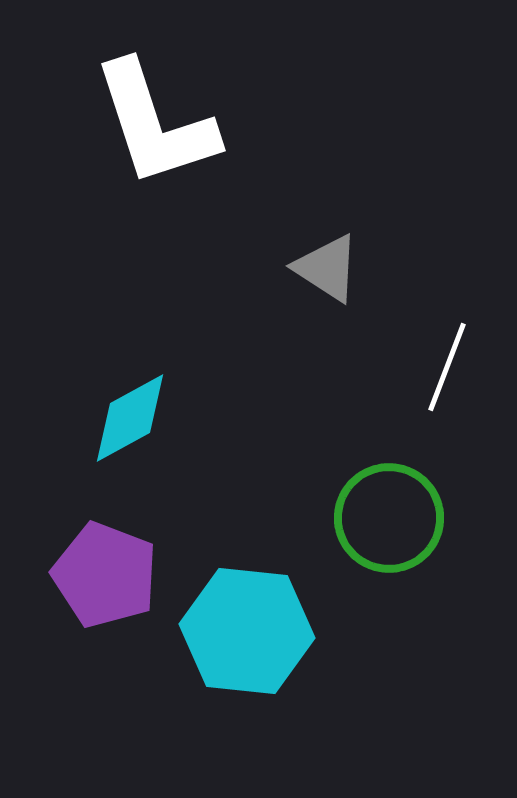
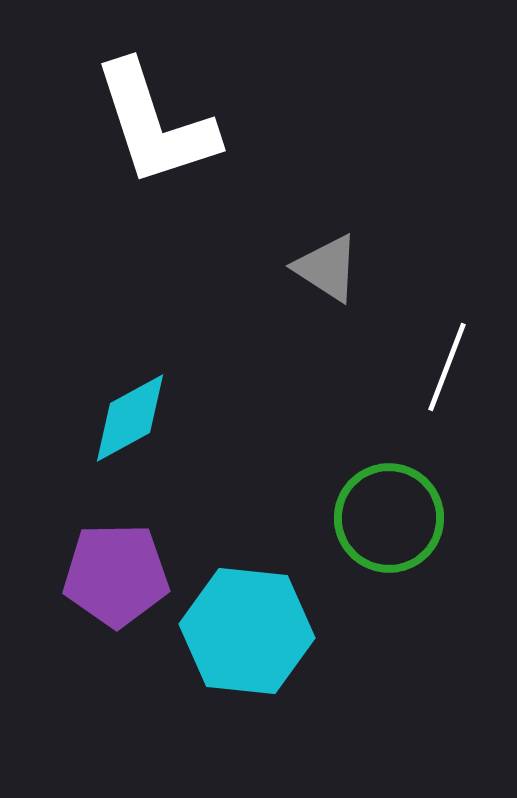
purple pentagon: moved 11 px right; rotated 22 degrees counterclockwise
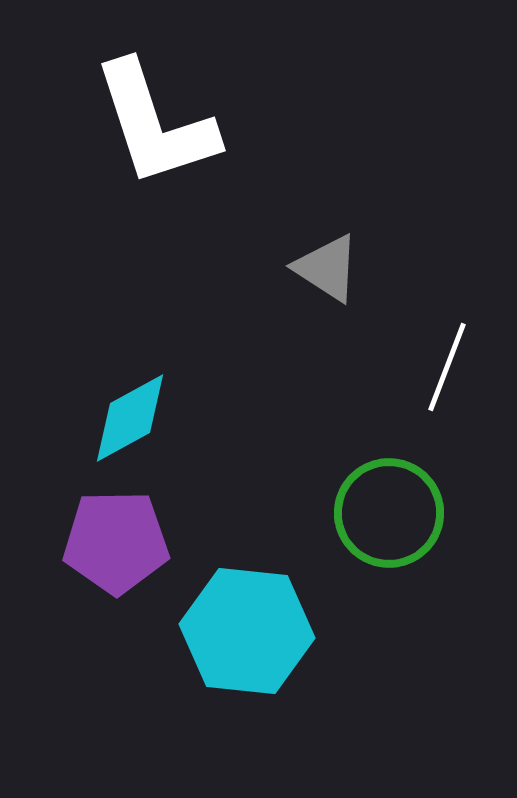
green circle: moved 5 px up
purple pentagon: moved 33 px up
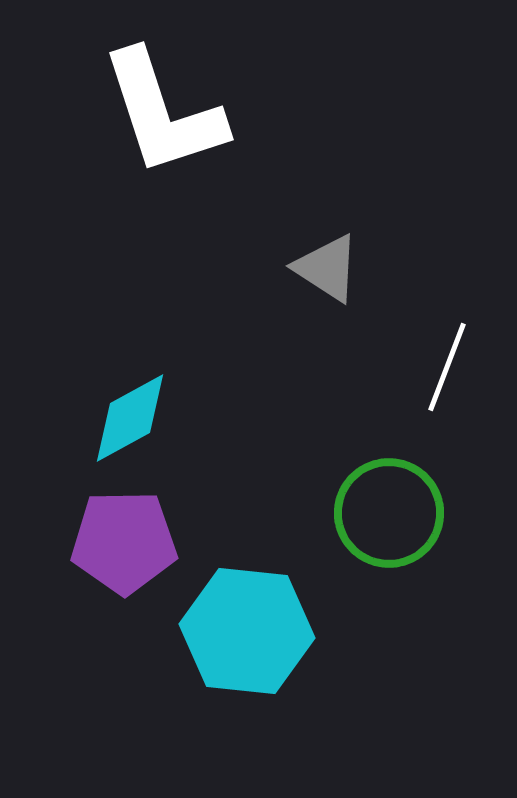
white L-shape: moved 8 px right, 11 px up
purple pentagon: moved 8 px right
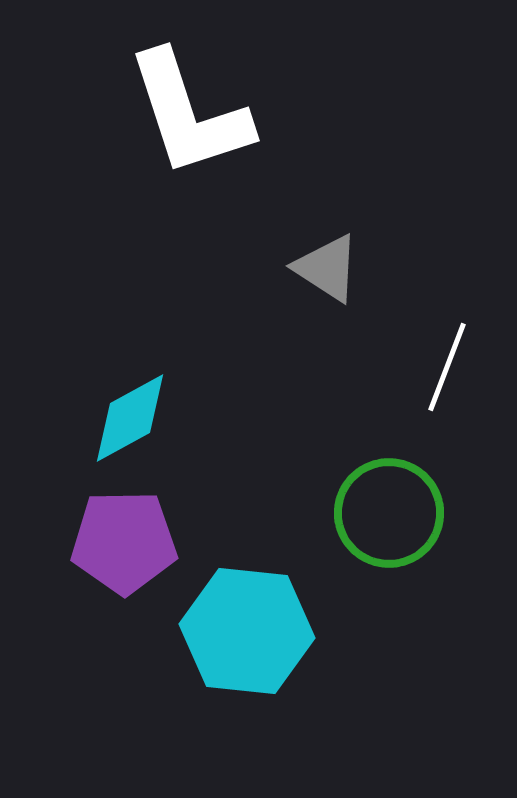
white L-shape: moved 26 px right, 1 px down
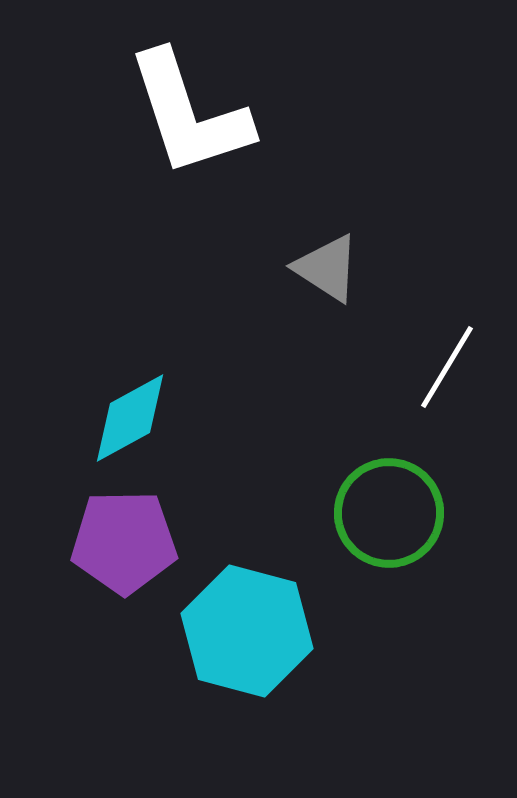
white line: rotated 10 degrees clockwise
cyan hexagon: rotated 9 degrees clockwise
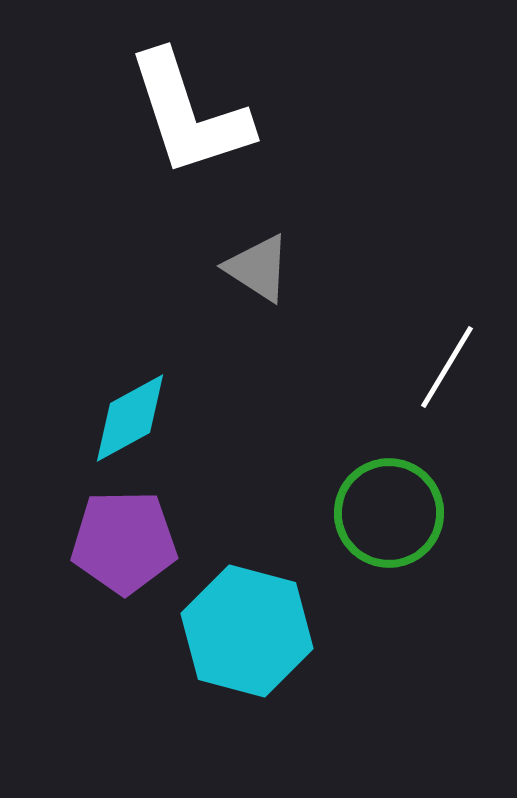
gray triangle: moved 69 px left
